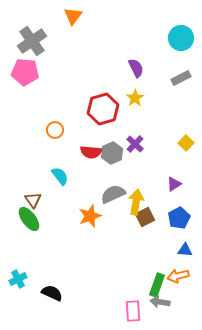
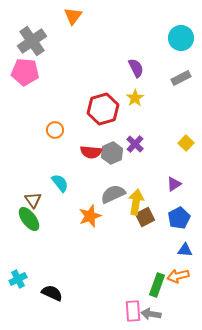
cyan semicircle: moved 7 px down
gray arrow: moved 9 px left, 12 px down
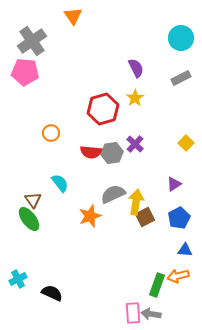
orange triangle: rotated 12 degrees counterclockwise
orange circle: moved 4 px left, 3 px down
gray hexagon: rotated 15 degrees clockwise
pink rectangle: moved 2 px down
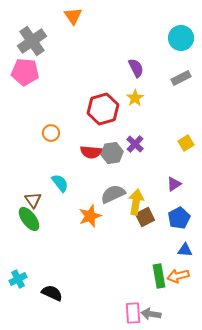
yellow square: rotated 14 degrees clockwise
green rectangle: moved 2 px right, 9 px up; rotated 30 degrees counterclockwise
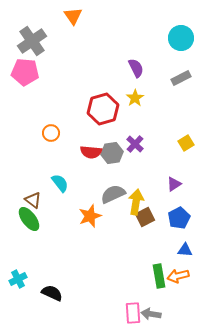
brown triangle: rotated 18 degrees counterclockwise
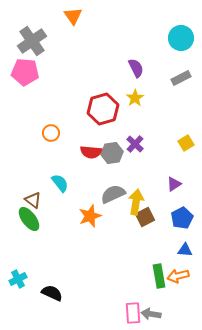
blue pentagon: moved 3 px right
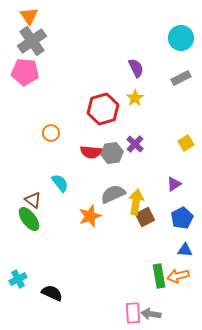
orange triangle: moved 44 px left
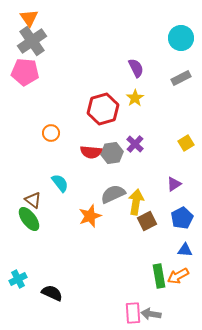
orange triangle: moved 2 px down
brown square: moved 2 px right, 4 px down
orange arrow: rotated 15 degrees counterclockwise
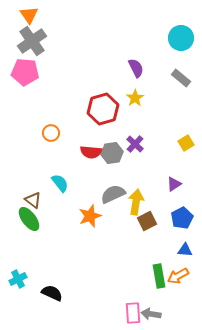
orange triangle: moved 3 px up
gray rectangle: rotated 66 degrees clockwise
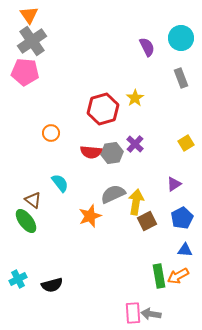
purple semicircle: moved 11 px right, 21 px up
gray rectangle: rotated 30 degrees clockwise
green ellipse: moved 3 px left, 2 px down
black semicircle: moved 8 px up; rotated 140 degrees clockwise
